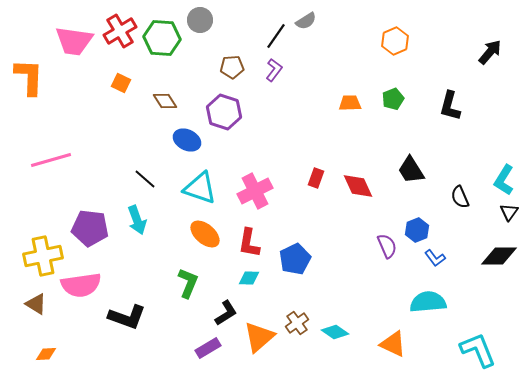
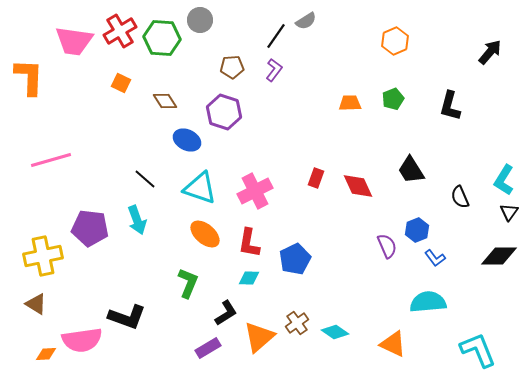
pink semicircle at (81, 285): moved 1 px right, 55 px down
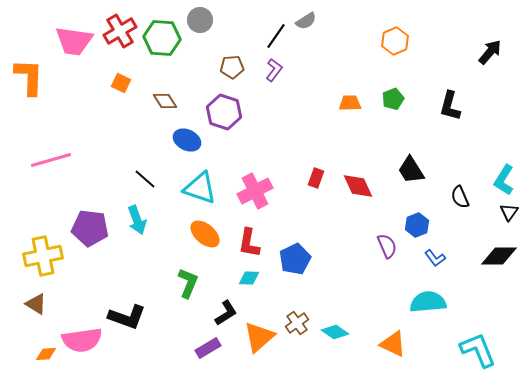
blue hexagon at (417, 230): moved 5 px up
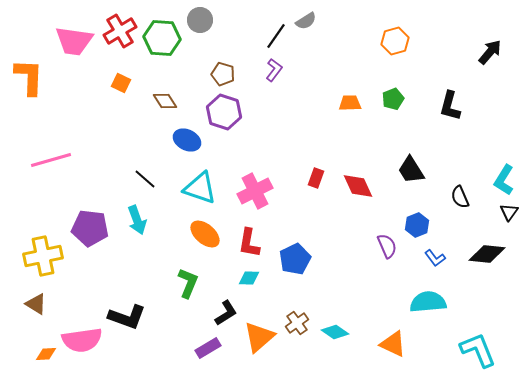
orange hexagon at (395, 41): rotated 8 degrees clockwise
brown pentagon at (232, 67): moved 9 px left, 7 px down; rotated 20 degrees clockwise
black diamond at (499, 256): moved 12 px left, 2 px up; rotated 6 degrees clockwise
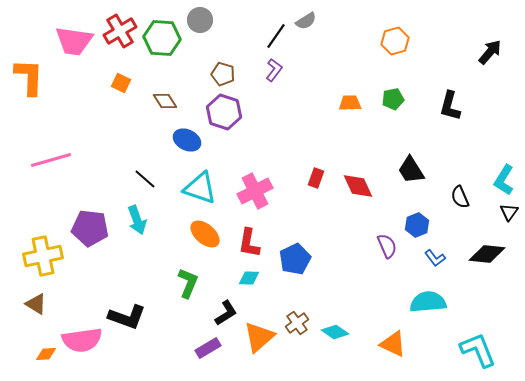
green pentagon at (393, 99): rotated 10 degrees clockwise
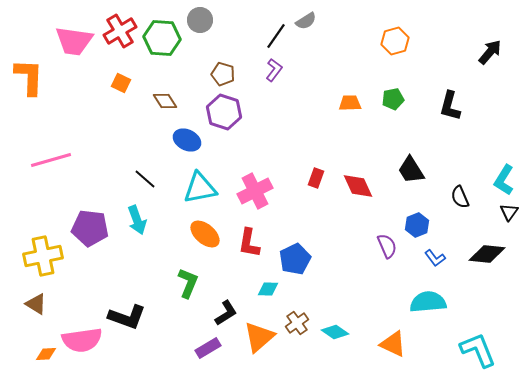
cyan triangle at (200, 188): rotated 30 degrees counterclockwise
cyan diamond at (249, 278): moved 19 px right, 11 px down
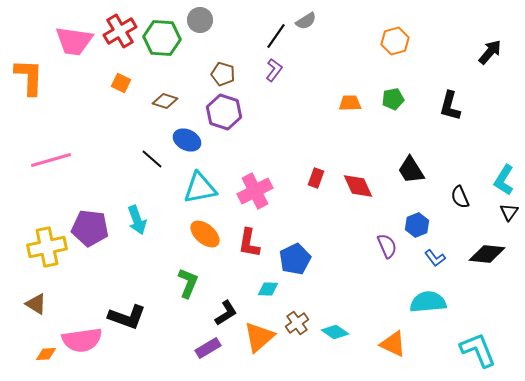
brown diamond at (165, 101): rotated 40 degrees counterclockwise
black line at (145, 179): moved 7 px right, 20 px up
yellow cross at (43, 256): moved 4 px right, 9 px up
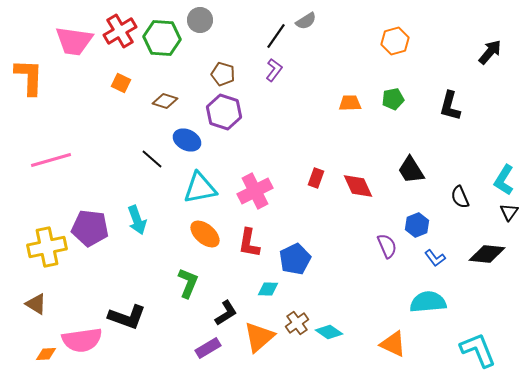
cyan diamond at (335, 332): moved 6 px left
